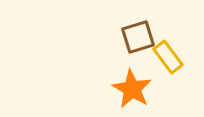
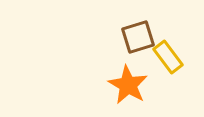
orange star: moved 4 px left, 4 px up
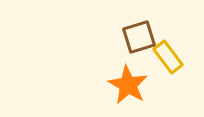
brown square: moved 1 px right
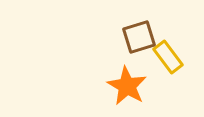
orange star: moved 1 px left, 1 px down
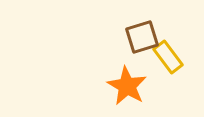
brown square: moved 3 px right
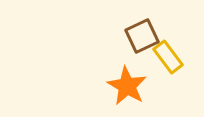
brown square: moved 1 px up; rotated 8 degrees counterclockwise
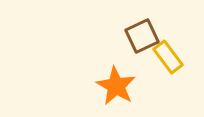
orange star: moved 11 px left
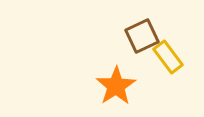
orange star: rotated 9 degrees clockwise
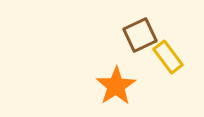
brown square: moved 2 px left, 1 px up
